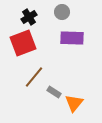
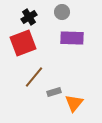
gray rectangle: rotated 48 degrees counterclockwise
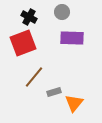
black cross: rotated 28 degrees counterclockwise
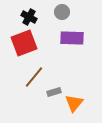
red square: moved 1 px right
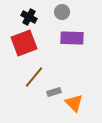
orange triangle: rotated 24 degrees counterclockwise
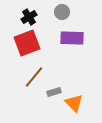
black cross: rotated 28 degrees clockwise
red square: moved 3 px right
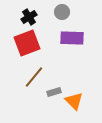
orange triangle: moved 2 px up
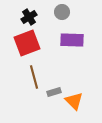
purple rectangle: moved 2 px down
brown line: rotated 55 degrees counterclockwise
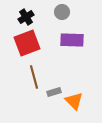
black cross: moved 3 px left
